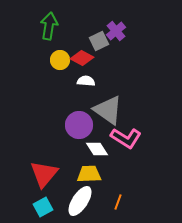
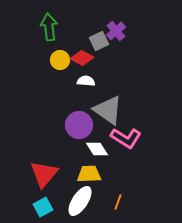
green arrow: moved 1 px down; rotated 16 degrees counterclockwise
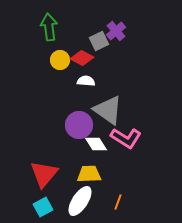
white diamond: moved 1 px left, 5 px up
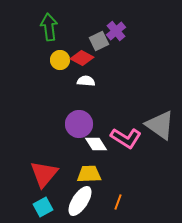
gray triangle: moved 52 px right, 15 px down
purple circle: moved 1 px up
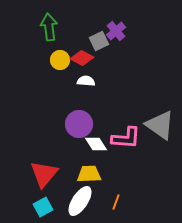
pink L-shape: rotated 28 degrees counterclockwise
orange line: moved 2 px left
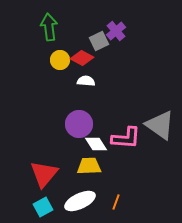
yellow trapezoid: moved 8 px up
white ellipse: rotated 32 degrees clockwise
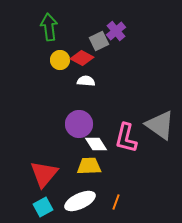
pink L-shape: rotated 100 degrees clockwise
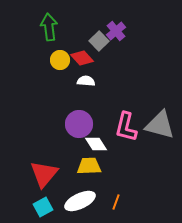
gray square: rotated 18 degrees counterclockwise
red diamond: rotated 20 degrees clockwise
gray triangle: rotated 20 degrees counterclockwise
pink L-shape: moved 11 px up
